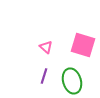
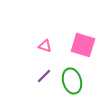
pink triangle: moved 1 px left, 1 px up; rotated 24 degrees counterclockwise
purple line: rotated 28 degrees clockwise
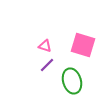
purple line: moved 3 px right, 11 px up
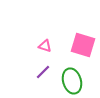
purple line: moved 4 px left, 7 px down
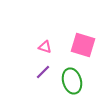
pink triangle: moved 1 px down
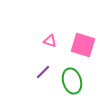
pink triangle: moved 5 px right, 6 px up
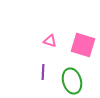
purple line: rotated 42 degrees counterclockwise
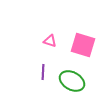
green ellipse: rotated 45 degrees counterclockwise
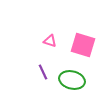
purple line: rotated 28 degrees counterclockwise
green ellipse: moved 1 px up; rotated 15 degrees counterclockwise
